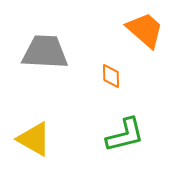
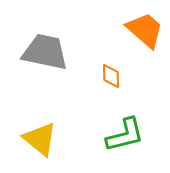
gray trapezoid: rotated 9 degrees clockwise
yellow triangle: moved 6 px right; rotated 9 degrees clockwise
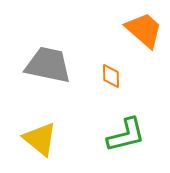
orange trapezoid: moved 1 px left
gray trapezoid: moved 3 px right, 13 px down
green L-shape: moved 1 px right
